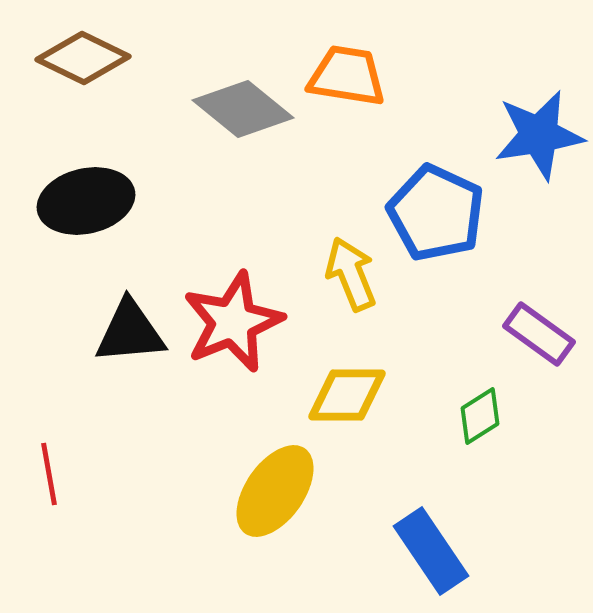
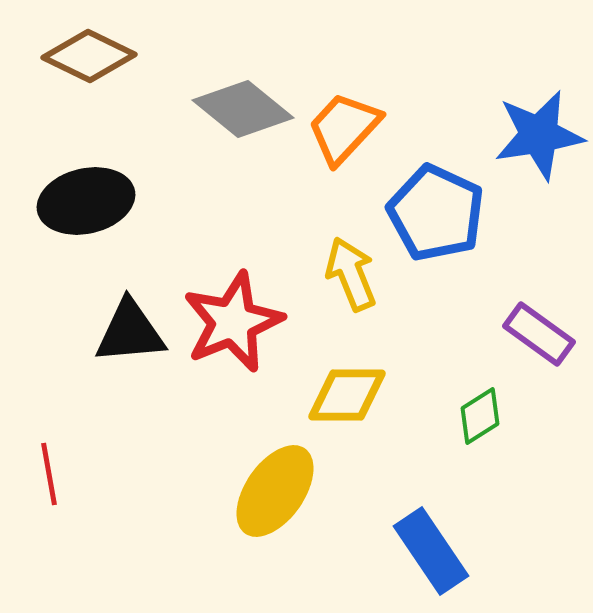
brown diamond: moved 6 px right, 2 px up
orange trapezoid: moved 3 px left, 52 px down; rotated 56 degrees counterclockwise
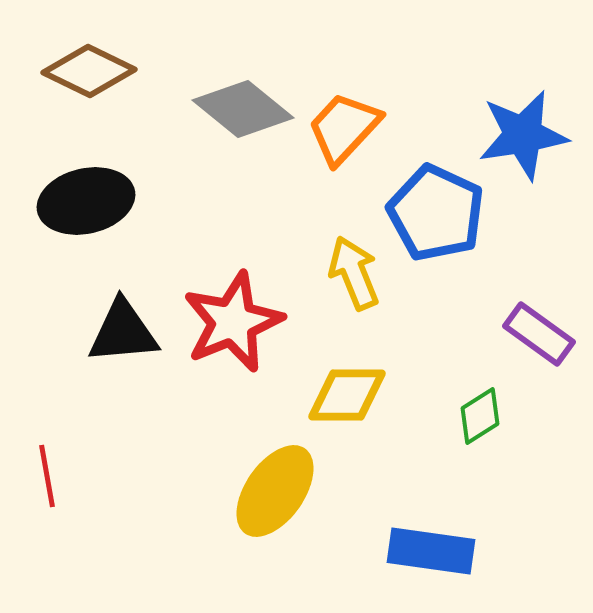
brown diamond: moved 15 px down
blue star: moved 16 px left
yellow arrow: moved 3 px right, 1 px up
black triangle: moved 7 px left
red line: moved 2 px left, 2 px down
blue rectangle: rotated 48 degrees counterclockwise
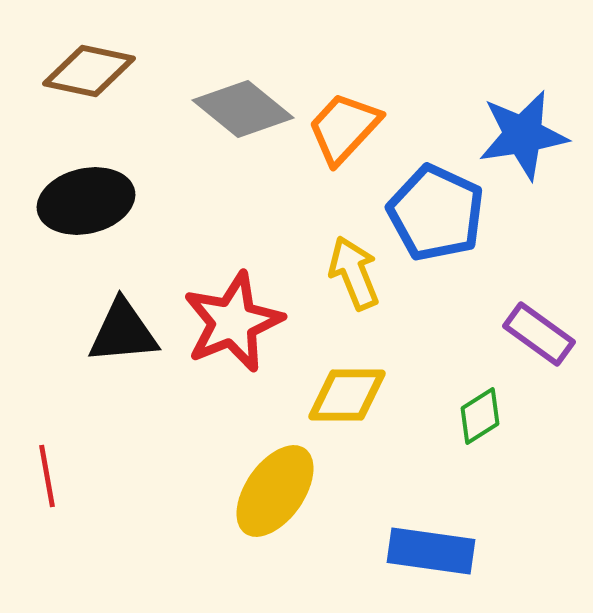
brown diamond: rotated 14 degrees counterclockwise
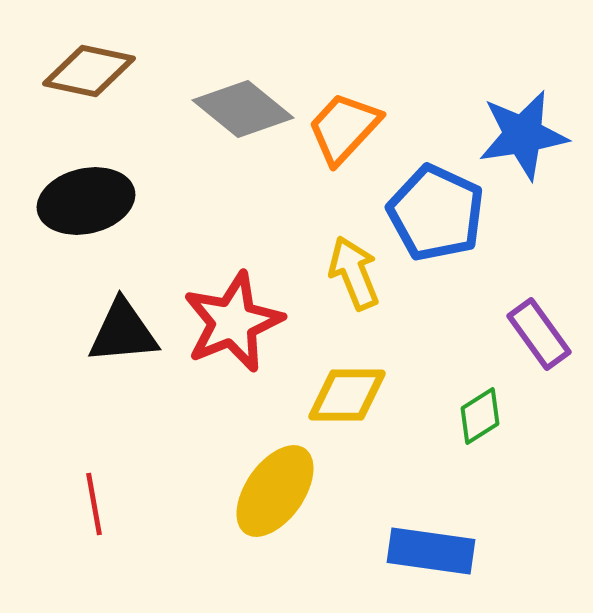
purple rectangle: rotated 18 degrees clockwise
red line: moved 47 px right, 28 px down
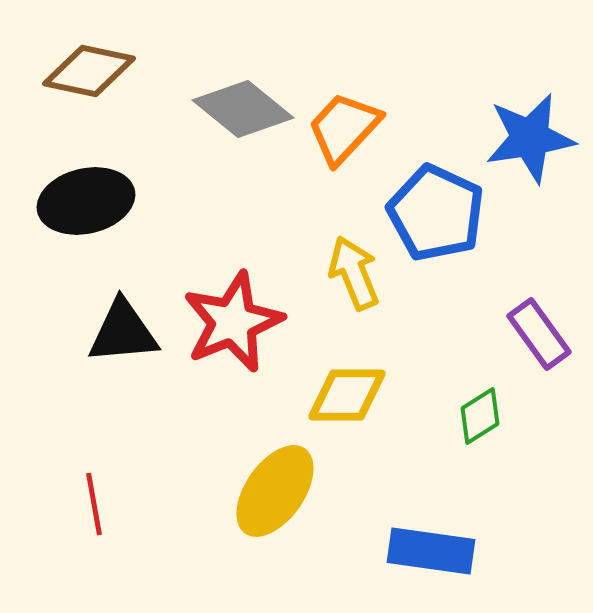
blue star: moved 7 px right, 3 px down
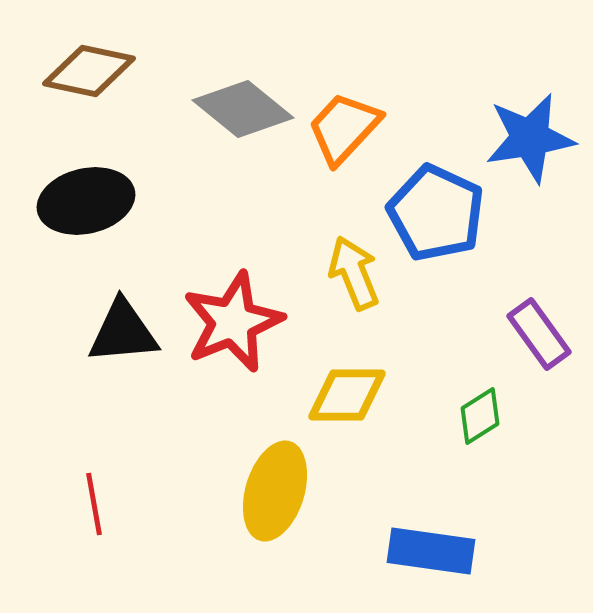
yellow ellipse: rotated 18 degrees counterclockwise
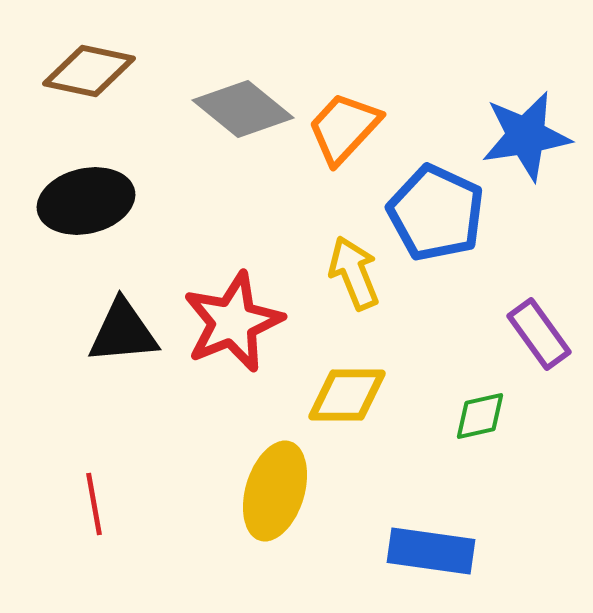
blue star: moved 4 px left, 2 px up
green diamond: rotated 20 degrees clockwise
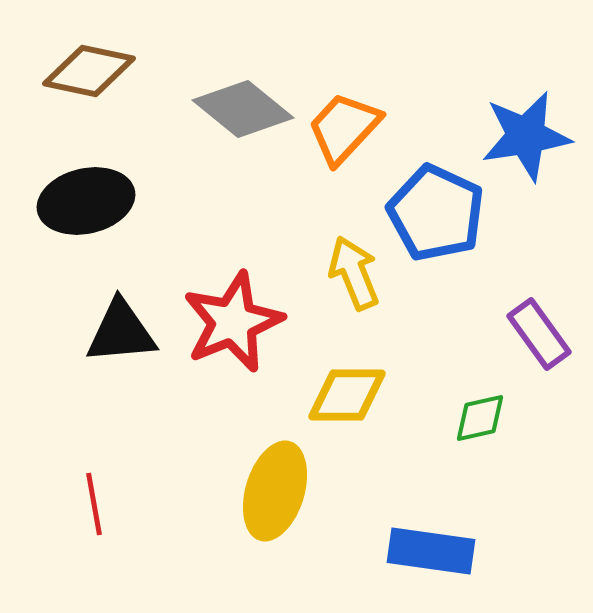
black triangle: moved 2 px left
green diamond: moved 2 px down
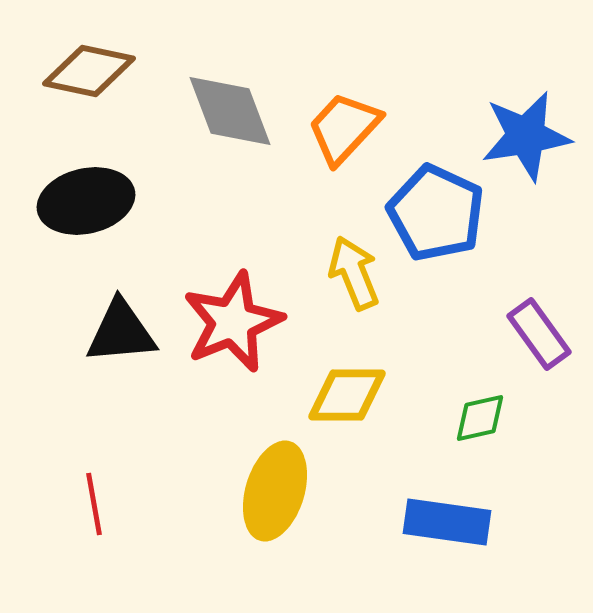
gray diamond: moved 13 px left, 2 px down; rotated 30 degrees clockwise
blue rectangle: moved 16 px right, 29 px up
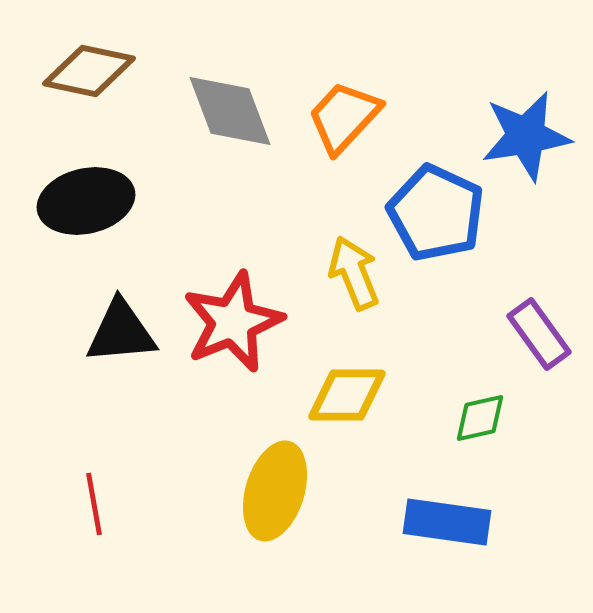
orange trapezoid: moved 11 px up
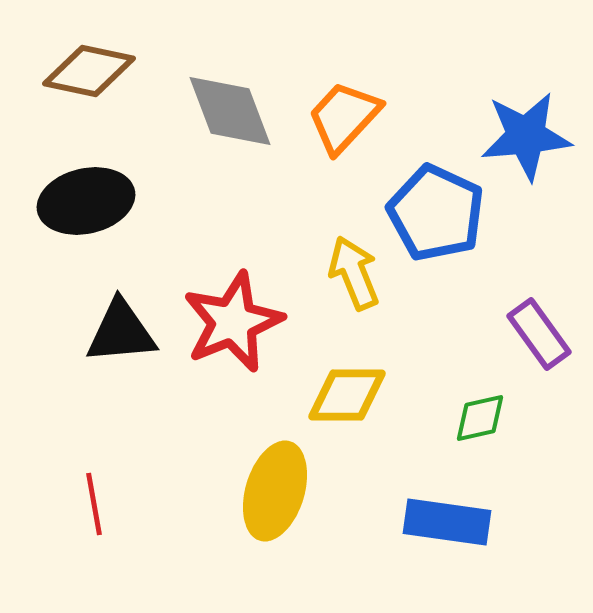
blue star: rotated 4 degrees clockwise
